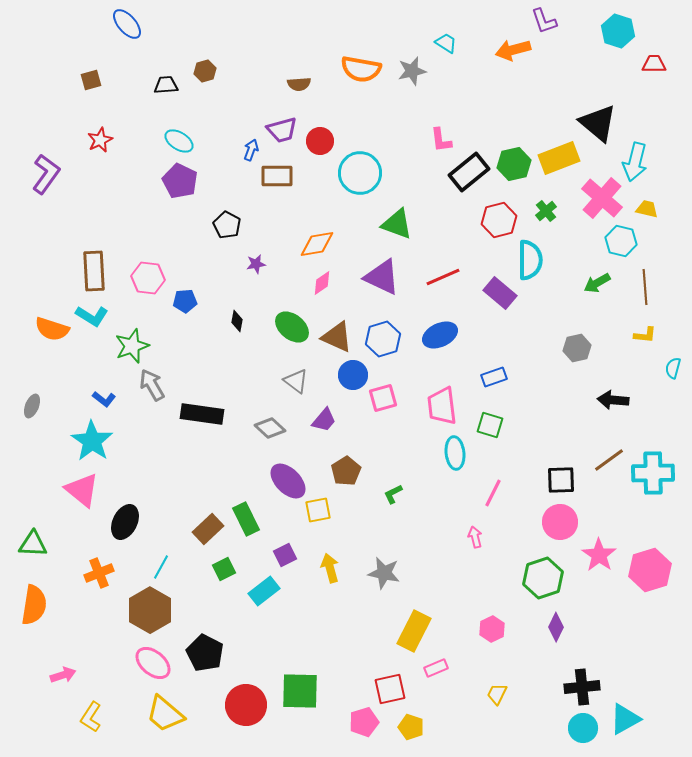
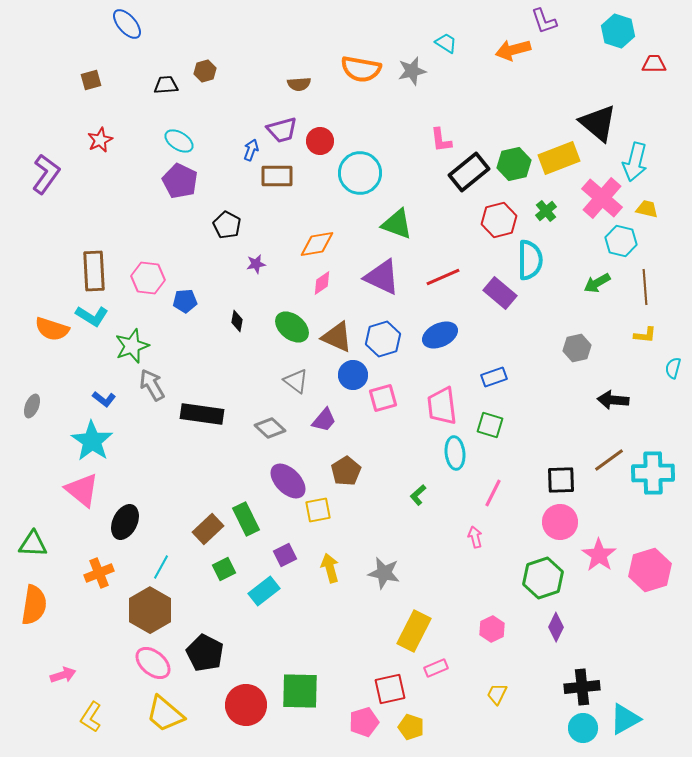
green L-shape at (393, 494): moved 25 px right, 1 px down; rotated 15 degrees counterclockwise
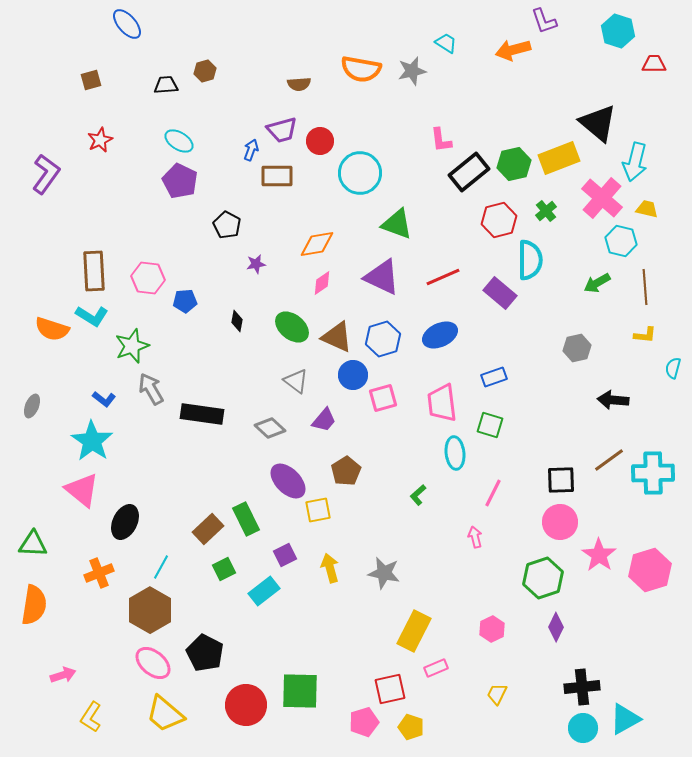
gray arrow at (152, 385): moved 1 px left, 4 px down
pink trapezoid at (442, 406): moved 3 px up
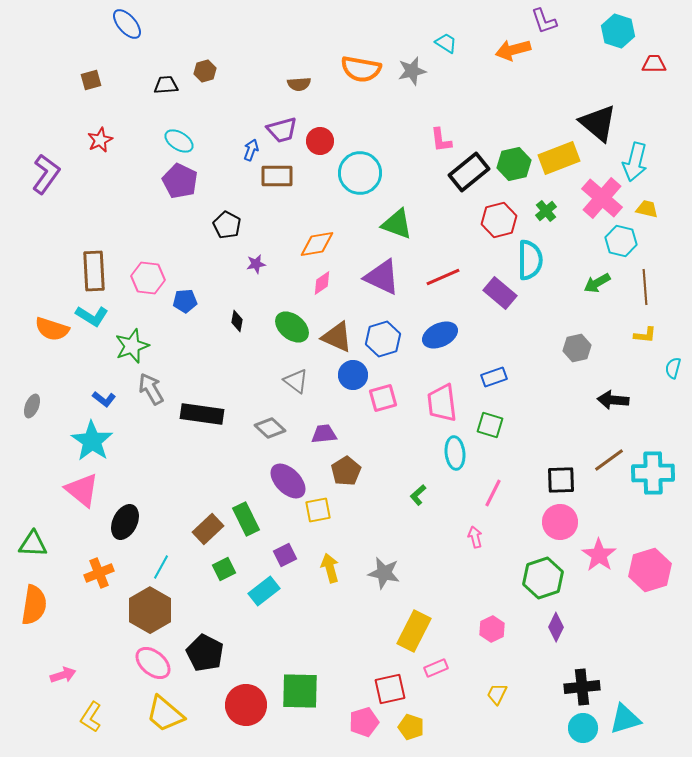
purple trapezoid at (324, 420): moved 14 px down; rotated 136 degrees counterclockwise
cyan triangle at (625, 719): rotated 12 degrees clockwise
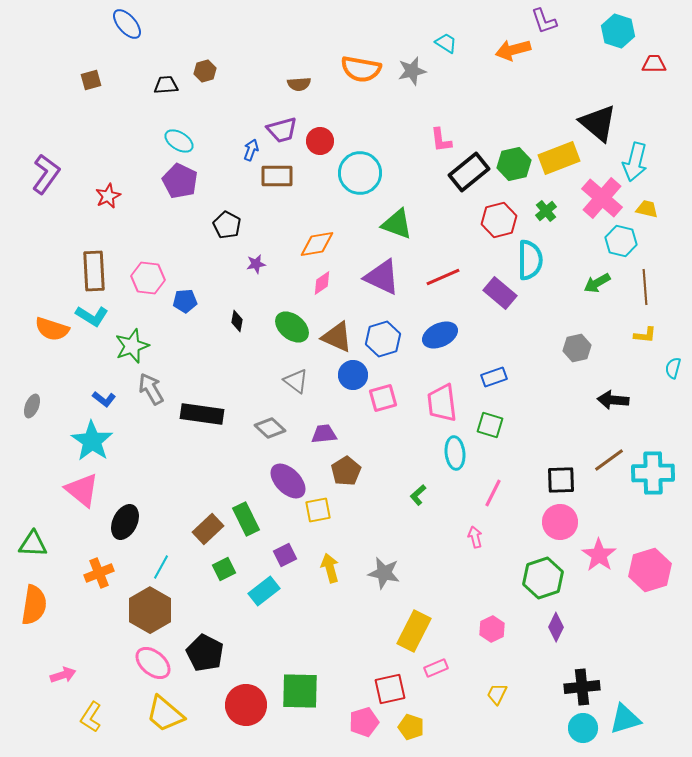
red star at (100, 140): moved 8 px right, 56 px down
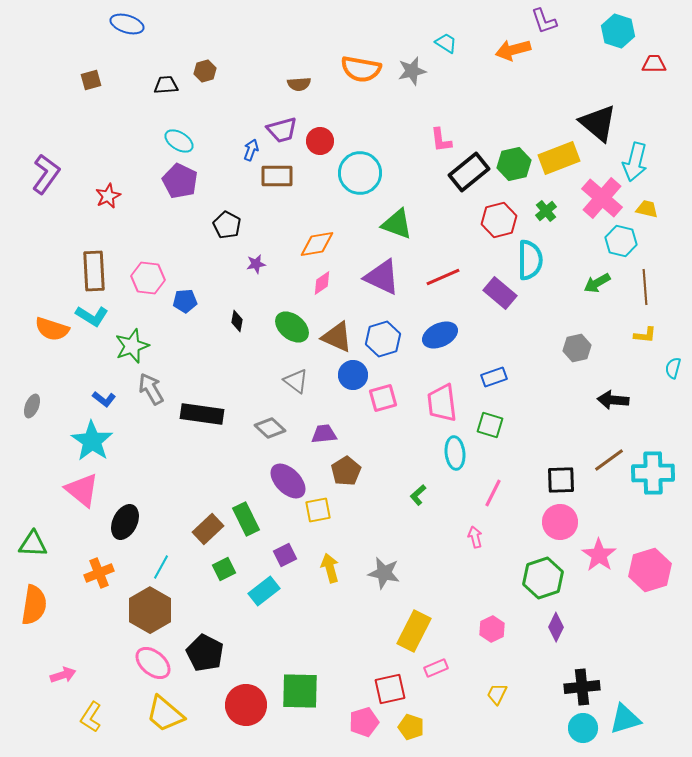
blue ellipse at (127, 24): rotated 32 degrees counterclockwise
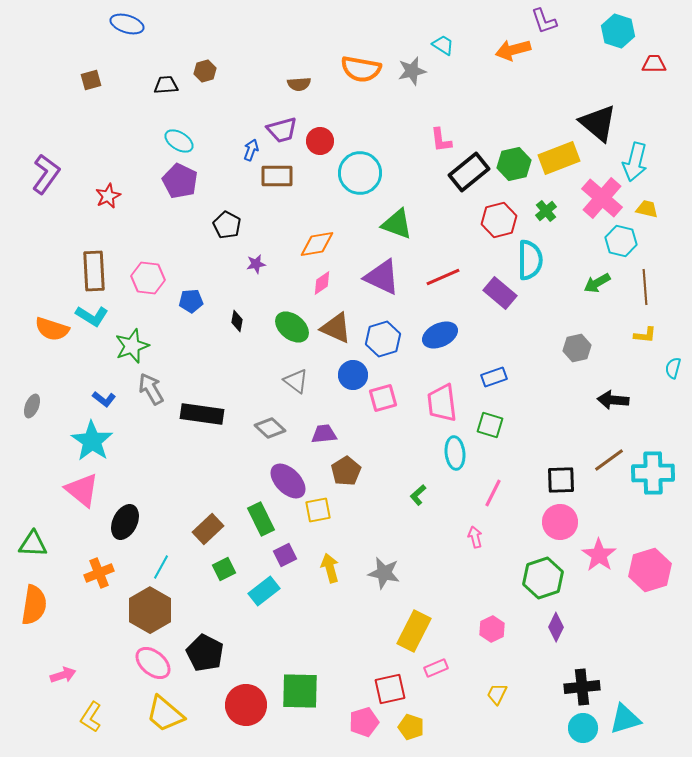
cyan trapezoid at (446, 43): moved 3 px left, 2 px down
blue pentagon at (185, 301): moved 6 px right
brown triangle at (337, 337): moved 1 px left, 9 px up
green rectangle at (246, 519): moved 15 px right
